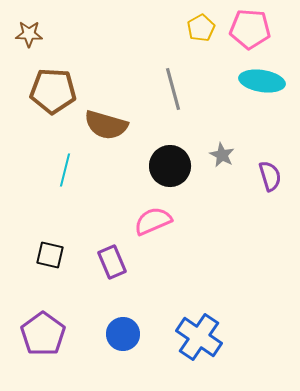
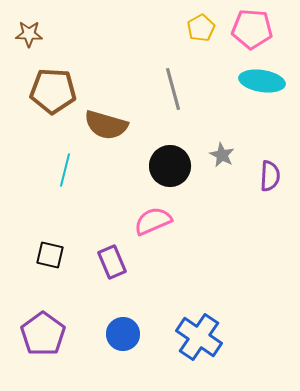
pink pentagon: moved 2 px right
purple semicircle: rotated 20 degrees clockwise
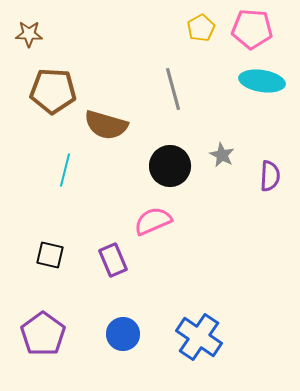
purple rectangle: moved 1 px right, 2 px up
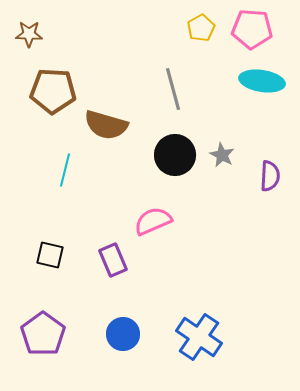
black circle: moved 5 px right, 11 px up
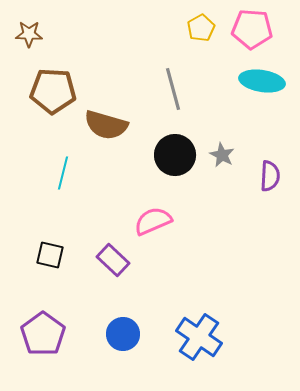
cyan line: moved 2 px left, 3 px down
purple rectangle: rotated 24 degrees counterclockwise
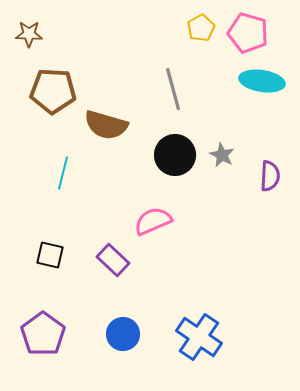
pink pentagon: moved 4 px left, 4 px down; rotated 12 degrees clockwise
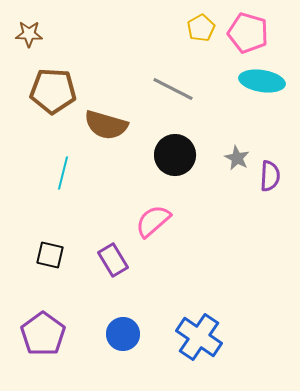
gray line: rotated 48 degrees counterclockwise
gray star: moved 15 px right, 3 px down
pink semicircle: rotated 18 degrees counterclockwise
purple rectangle: rotated 16 degrees clockwise
